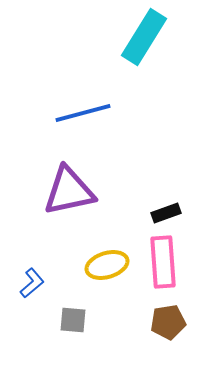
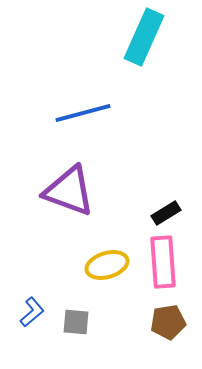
cyan rectangle: rotated 8 degrees counterclockwise
purple triangle: rotated 32 degrees clockwise
black rectangle: rotated 12 degrees counterclockwise
blue L-shape: moved 29 px down
gray square: moved 3 px right, 2 px down
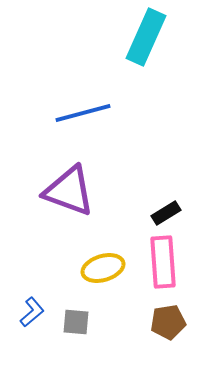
cyan rectangle: moved 2 px right
yellow ellipse: moved 4 px left, 3 px down
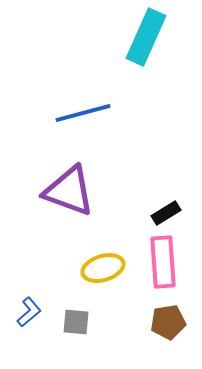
blue L-shape: moved 3 px left
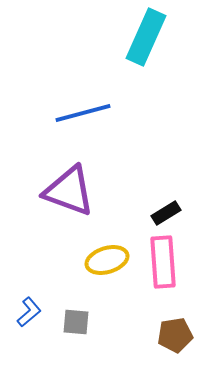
yellow ellipse: moved 4 px right, 8 px up
brown pentagon: moved 7 px right, 13 px down
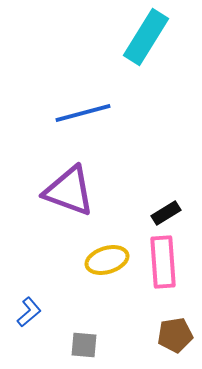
cyan rectangle: rotated 8 degrees clockwise
gray square: moved 8 px right, 23 px down
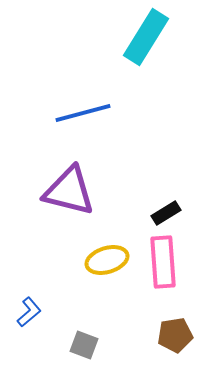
purple triangle: rotated 6 degrees counterclockwise
gray square: rotated 16 degrees clockwise
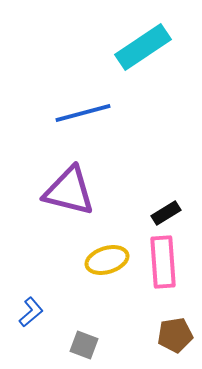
cyan rectangle: moved 3 px left, 10 px down; rotated 24 degrees clockwise
blue L-shape: moved 2 px right
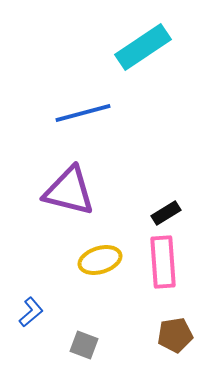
yellow ellipse: moved 7 px left
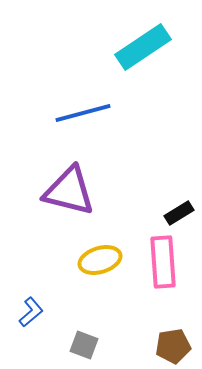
black rectangle: moved 13 px right
brown pentagon: moved 2 px left, 11 px down
